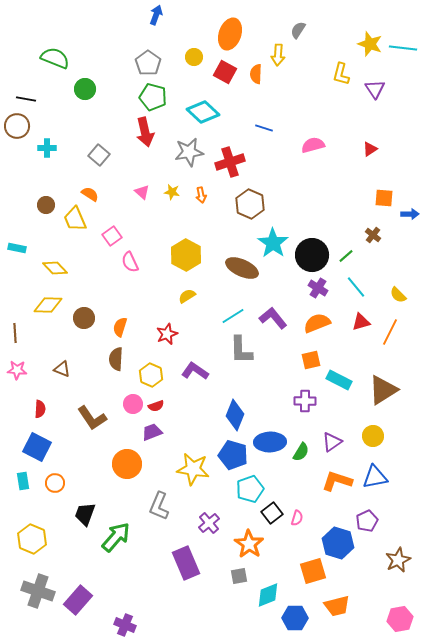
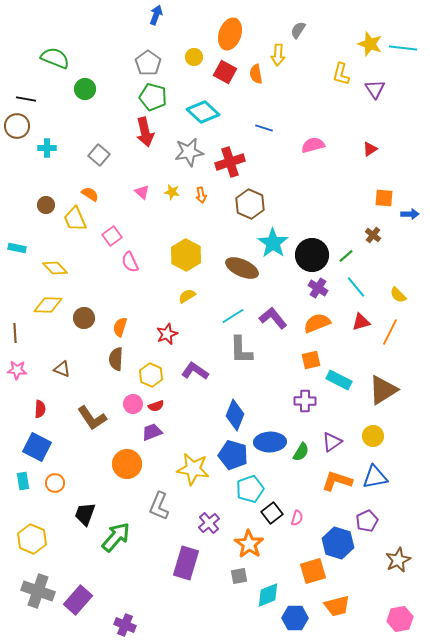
orange semicircle at (256, 74): rotated 12 degrees counterclockwise
purple rectangle at (186, 563): rotated 40 degrees clockwise
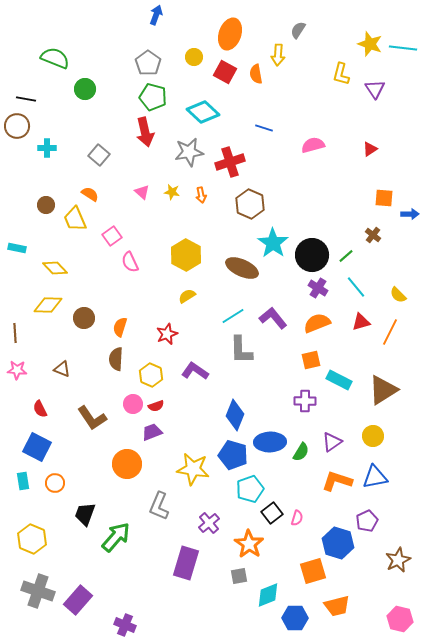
red semicircle at (40, 409): rotated 150 degrees clockwise
pink hexagon at (400, 619): rotated 25 degrees clockwise
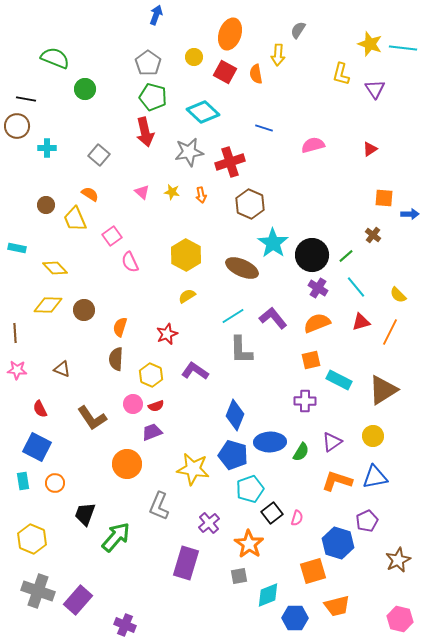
brown circle at (84, 318): moved 8 px up
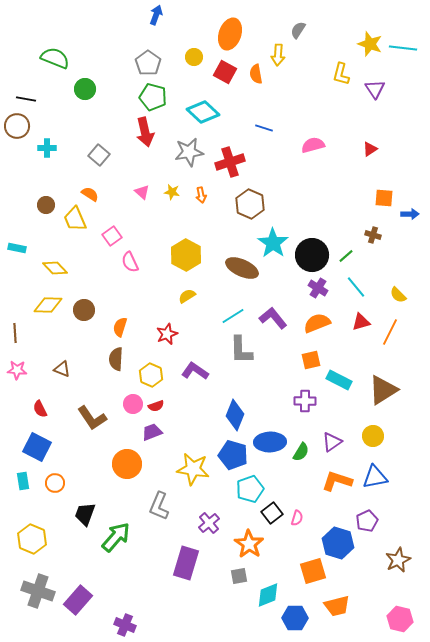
brown cross at (373, 235): rotated 21 degrees counterclockwise
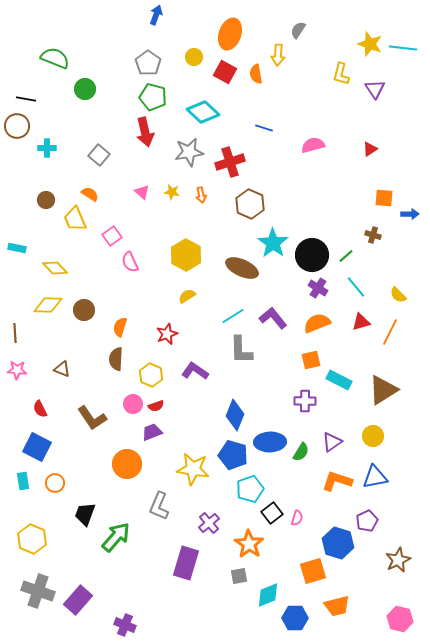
brown circle at (46, 205): moved 5 px up
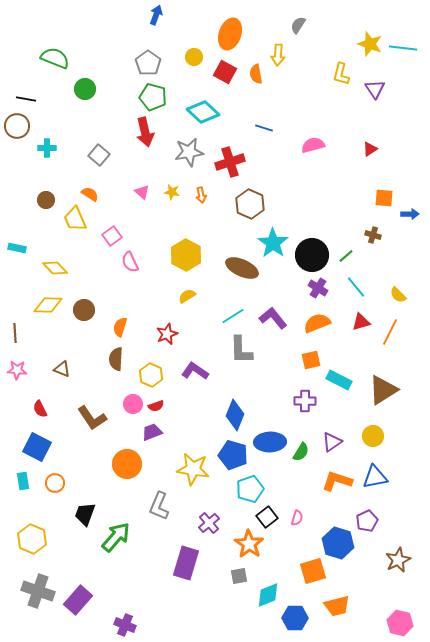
gray semicircle at (298, 30): moved 5 px up
black square at (272, 513): moved 5 px left, 4 px down
pink hexagon at (400, 619): moved 4 px down
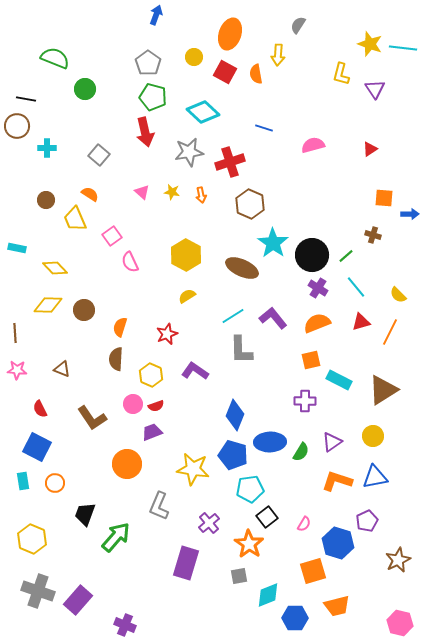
cyan pentagon at (250, 489): rotated 12 degrees clockwise
pink semicircle at (297, 518): moved 7 px right, 6 px down; rotated 14 degrees clockwise
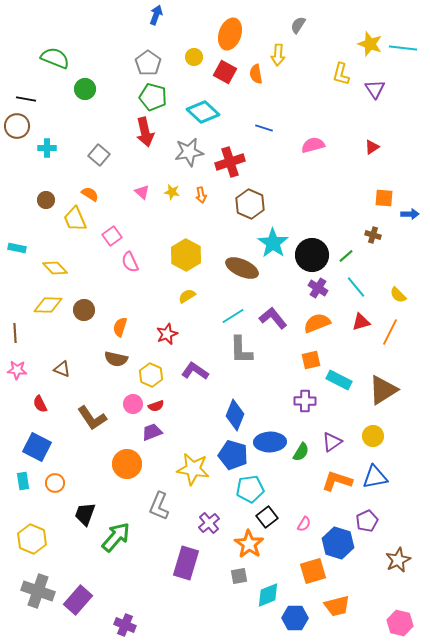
red triangle at (370, 149): moved 2 px right, 2 px up
brown semicircle at (116, 359): rotated 80 degrees counterclockwise
red semicircle at (40, 409): moved 5 px up
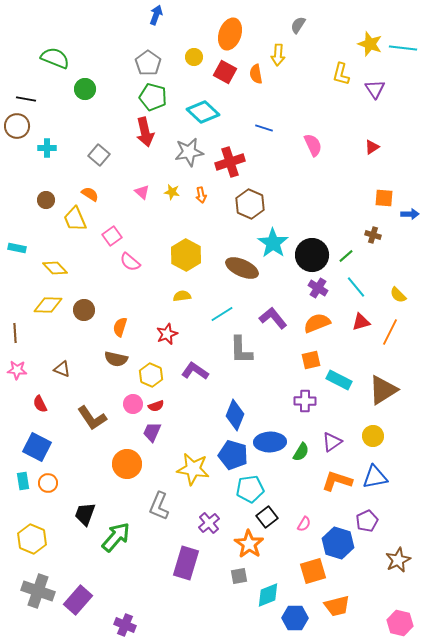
pink semicircle at (313, 145): rotated 80 degrees clockwise
pink semicircle at (130, 262): rotated 25 degrees counterclockwise
yellow semicircle at (187, 296): moved 5 px left; rotated 24 degrees clockwise
cyan line at (233, 316): moved 11 px left, 2 px up
purple trapezoid at (152, 432): rotated 45 degrees counterclockwise
orange circle at (55, 483): moved 7 px left
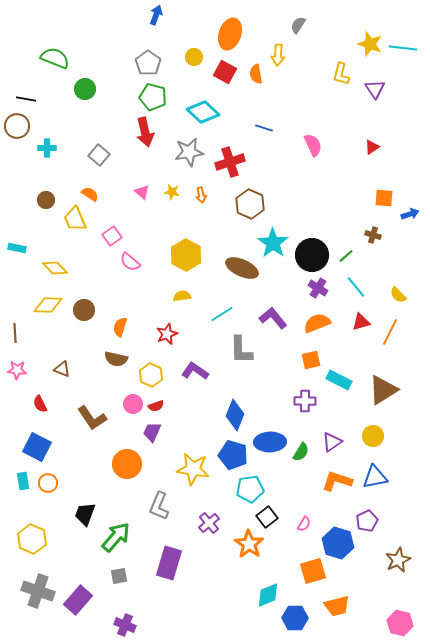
blue arrow at (410, 214): rotated 18 degrees counterclockwise
purple rectangle at (186, 563): moved 17 px left
gray square at (239, 576): moved 120 px left
